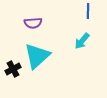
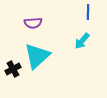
blue line: moved 1 px down
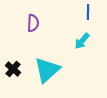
purple semicircle: rotated 84 degrees counterclockwise
cyan triangle: moved 10 px right, 14 px down
black cross: rotated 21 degrees counterclockwise
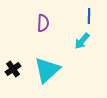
blue line: moved 1 px right, 4 px down
purple semicircle: moved 10 px right
black cross: rotated 14 degrees clockwise
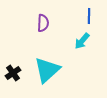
black cross: moved 4 px down
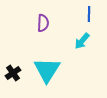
blue line: moved 2 px up
cyan triangle: rotated 16 degrees counterclockwise
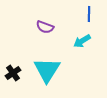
purple semicircle: moved 2 px right, 4 px down; rotated 108 degrees clockwise
cyan arrow: rotated 18 degrees clockwise
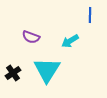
blue line: moved 1 px right, 1 px down
purple semicircle: moved 14 px left, 10 px down
cyan arrow: moved 12 px left
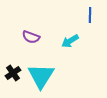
cyan triangle: moved 6 px left, 6 px down
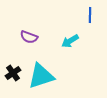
purple semicircle: moved 2 px left
cyan triangle: rotated 40 degrees clockwise
